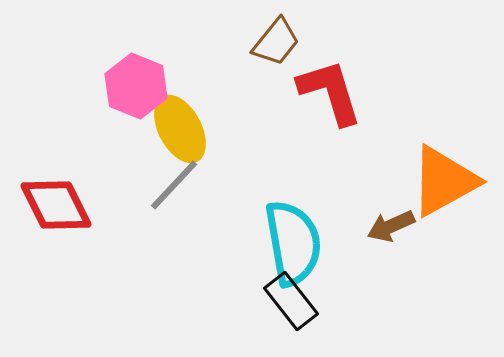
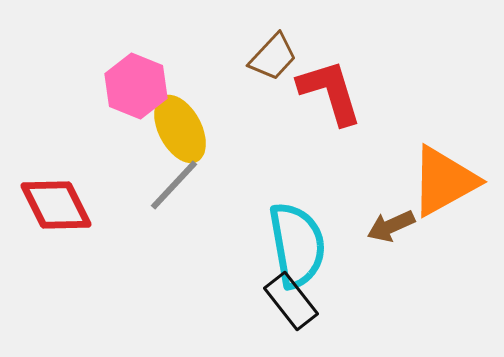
brown trapezoid: moved 3 px left, 15 px down; rotated 4 degrees clockwise
cyan semicircle: moved 4 px right, 2 px down
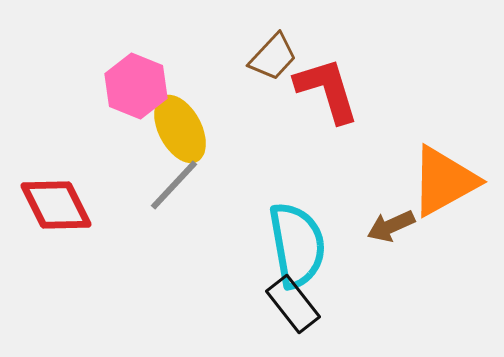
red L-shape: moved 3 px left, 2 px up
black rectangle: moved 2 px right, 3 px down
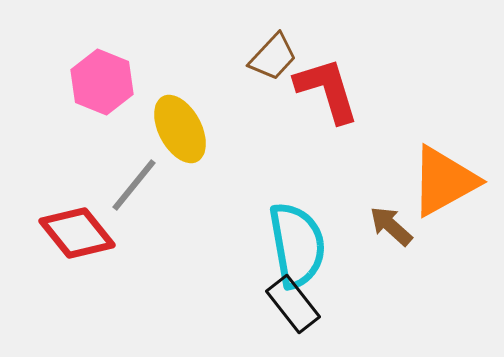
pink hexagon: moved 34 px left, 4 px up
gray line: moved 40 px left; rotated 4 degrees counterclockwise
red diamond: moved 21 px right, 28 px down; rotated 12 degrees counterclockwise
brown arrow: rotated 66 degrees clockwise
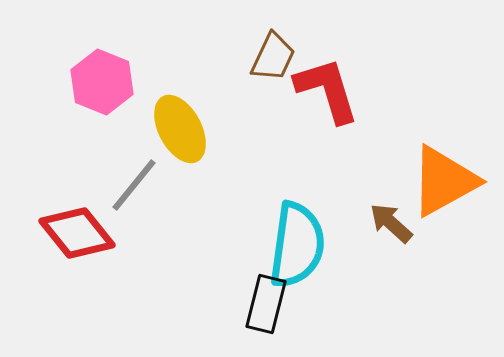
brown trapezoid: rotated 18 degrees counterclockwise
brown arrow: moved 3 px up
cyan semicircle: rotated 18 degrees clockwise
black rectangle: moved 27 px left; rotated 52 degrees clockwise
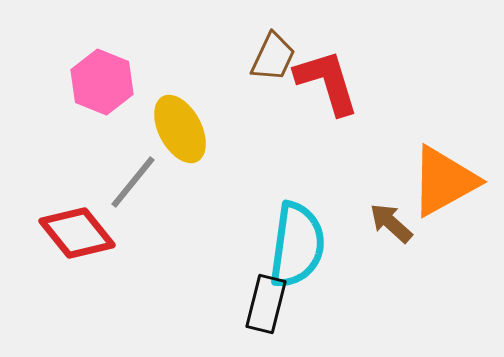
red L-shape: moved 8 px up
gray line: moved 1 px left, 3 px up
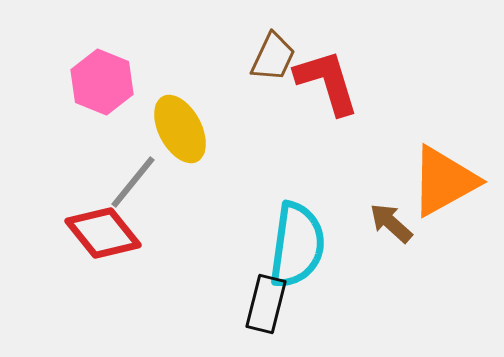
red diamond: moved 26 px right
